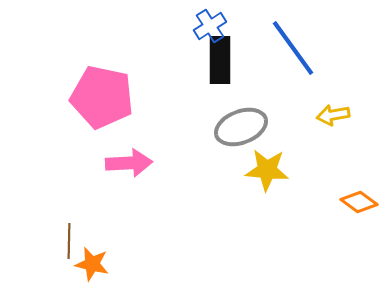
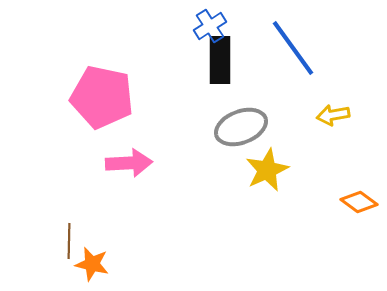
yellow star: rotated 30 degrees counterclockwise
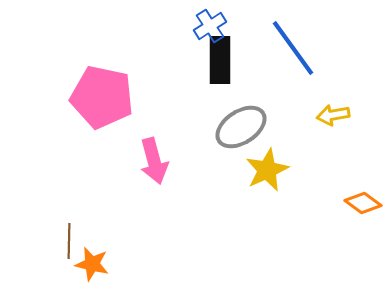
gray ellipse: rotated 12 degrees counterclockwise
pink arrow: moved 25 px right, 2 px up; rotated 78 degrees clockwise
orange diamond: moved 4 px right, 1 px down
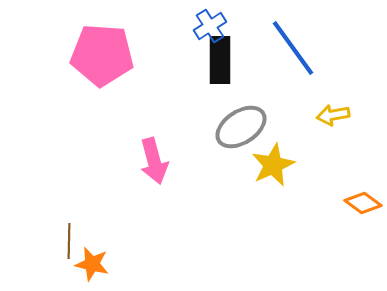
pink pentagon: moved 42 px up; rotated 8 degrees counterclockwise
yellow star: moved 6 px right, 5 px up
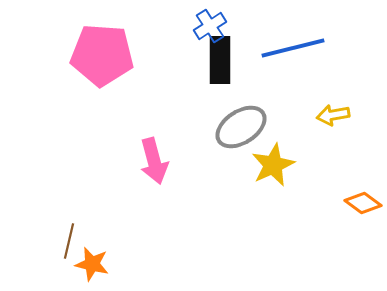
blue line: rotated 68 degrees counterclockwise
brown line: rotated 12 degrees clockwise
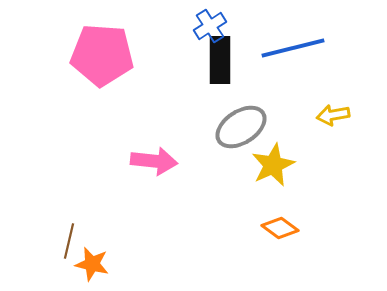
pink arrow: rotated 69 degrees counterclockwise
orange diamond: moved 83 px left, 25 px down
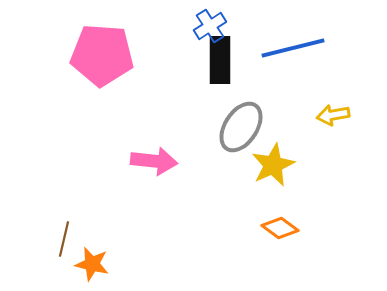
gray ellipse: rotated 24 degrees counterclockwise
brown line: moved 5 px left, 2 px up
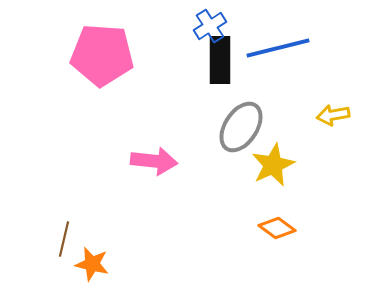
blue line: moved 15 px left
orange diamond: moved 3 px left
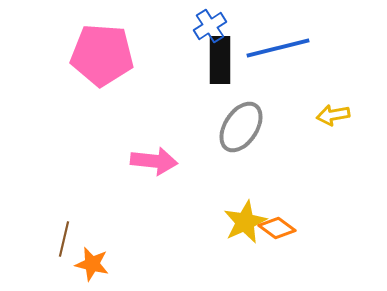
yellow star: moved 28 px left, 57 px down
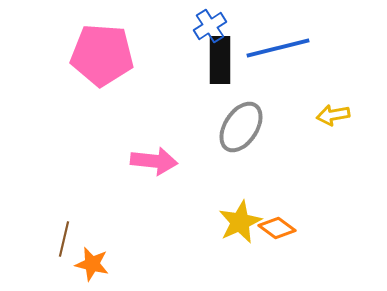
yellow star: moved 5 px left
